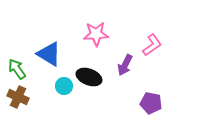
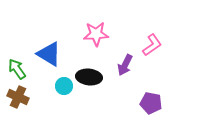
black ellipse: rotated 15 degrees counterclockwise
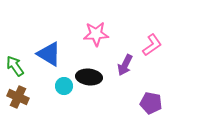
green arrow: moved 2 px left, 3 px up
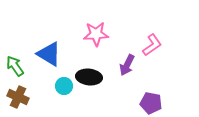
purple arrow: moved 2 px right
